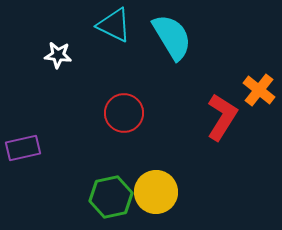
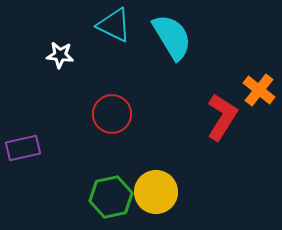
white star: moved 2 px right
red circle: moved 12 px left, 1 px down
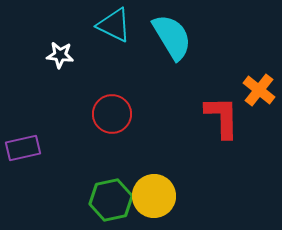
red L-shape: rotated 33 degrees counterclockwise
yellow circle: moved 2 px left, 4 px down
green hexagon: moved 3 px down
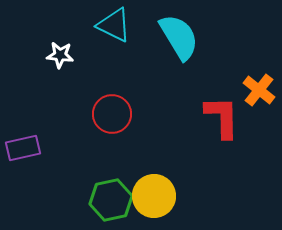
cyan semicircle: moved 7 px right
